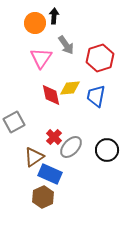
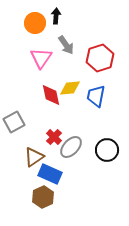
black arrow: moved 2 px right
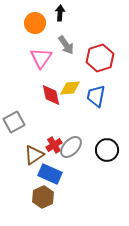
black arrow: moved 4 px right, 3 px up
red cross: moved 8 px down; rotated 14 degrees clockwise
brown triangle: moved 2 px up
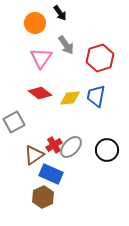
black arrow: rotated 140 degrees clockwise
yellow diamond: moved 10 px down
red diamond: moved 11 px left, 2 px up; rotated 40 degrees counterclockwise
blue rectangle: moved 1 px right
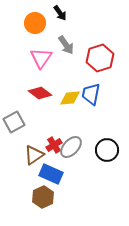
blue trapezoid: moved 5 px left, 2 px up
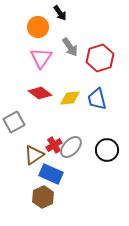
orange circle: moved 3 px right, 4 px down
gray arrow: moved 4 px right, 2 px down
blue trapezoid: moved 6 px right, 5 px down; rotated 25 degrees counterclockwise
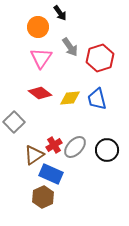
gray square: rotated 15 degrees counterclockwise
gray ellipse: moved 4 px right
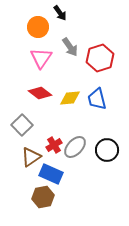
gray square: moved 8 px right, 3 px down
brown triangle: moved 3 px left, 2 px down
brown hexagon: rotated 15 degrees clockwise
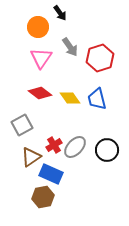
yellow diamond: rotated 60 degrees clockwise
gray square: rotated 15 degrees clockwise
